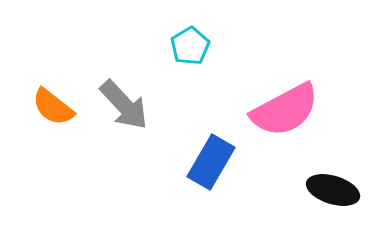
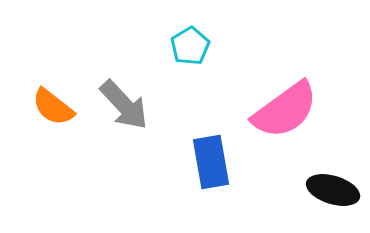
pink semicircle: rotated 8 degrees counterclockwise
blue rectangle: rotated 40 degrees counterclockwise
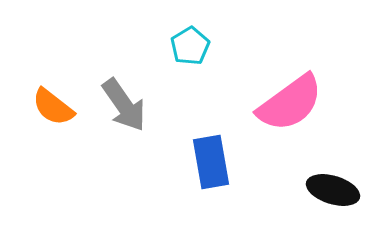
gray arrow: rotated 8 degrees clockwise
pink semicircle: moved 5 px right, 7 px up
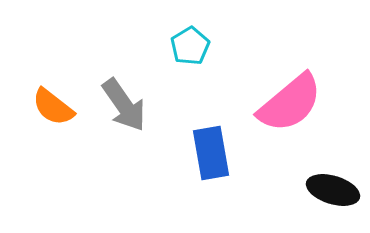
pink semicircle: rotated 4 degrees counterclockwise
blue rectangle: moved 9 px up
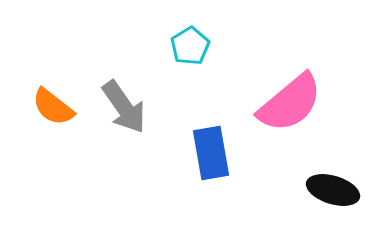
gray arrow: moved 2 px down
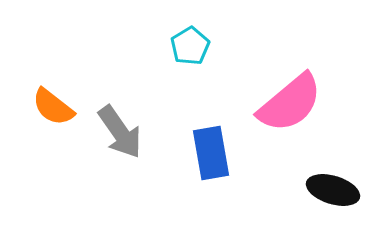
gray arrow: moved 4 px left, 25 px down
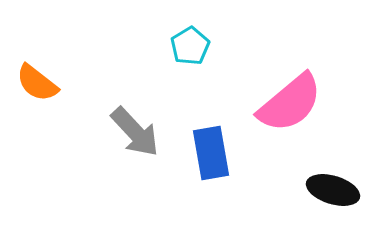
orange semicircle: moved 16 px left, 24 px up
gray arrow: moved 15 px right; rotated 8 degrees counterclockwise
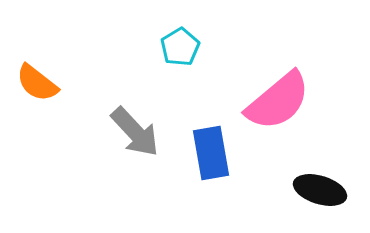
cyan pentagon: moved 10 px left, 1 px down
pink semicircle: moved 12 px left, 2 px up
black ellipse: moved 13 px left
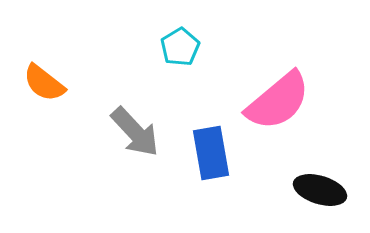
orange semicircle: moved 7 px right
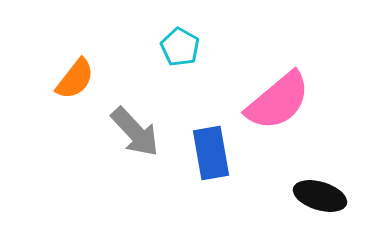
cyan pentagon: rotated 12 degrees counterclockwise
orange semicircle: moved 31 px right, 4 px up; rotated 90 degrees counterclockwise
black ellipse: moved 6 px down
